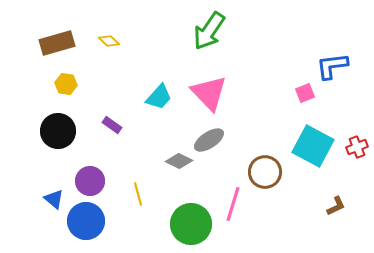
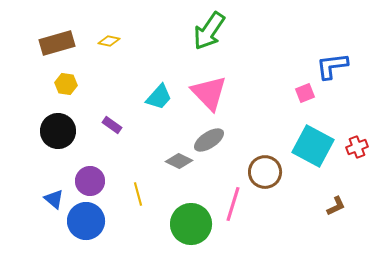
yellow diamond: rotated 30 degrees counterclockwise
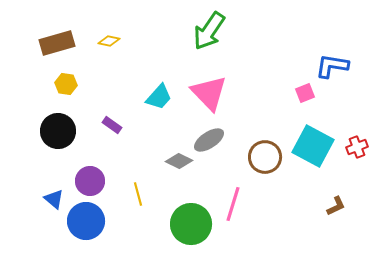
blue L-shape: rotated 16 degrees clockwise
brown circle: moved 15 px up
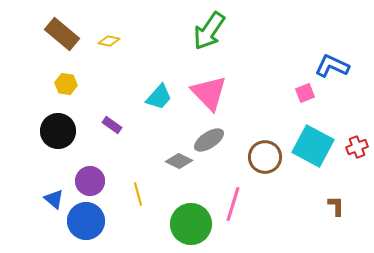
brown rectangle: moved 5 px right, 9 px up; rotated 56 degrees clockwise
blue L-shape: rotated 16 degrees clockwise
brown L-shape: rotated 65 degrees counterclockwise
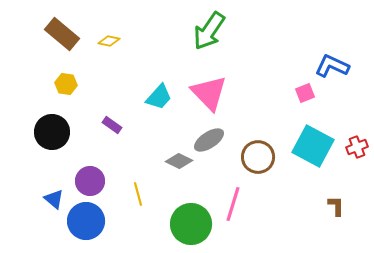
black circle: moved 6 px left, 1 px down
brown circle: moved 7 px left
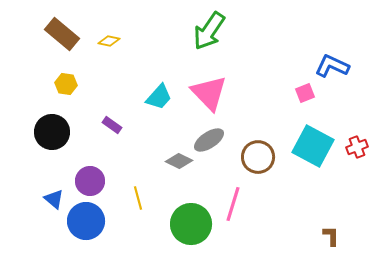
yellow line: moved 4 px down
brown L-shape: moved 5 px left, 30 px down
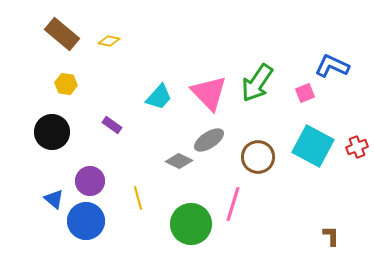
green arrow: moved 48 px right, 52 px down
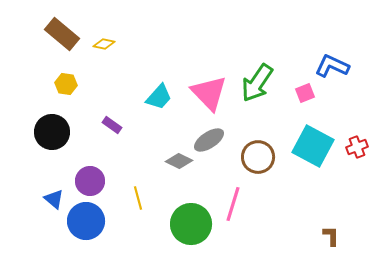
yellow diamond: moved 5 px left, 3 px down
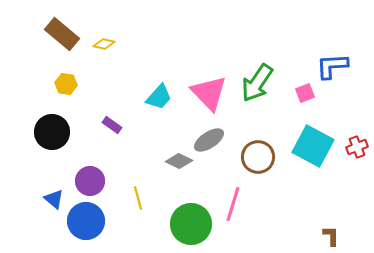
blue L-shape: rotated 28 degrees counterclockwise
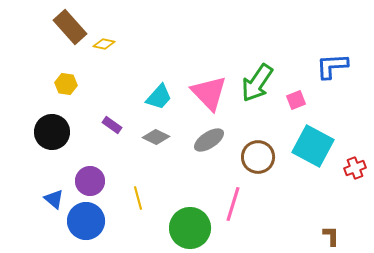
brown rectangle: moved 8 px right, 7 px up; rotated 8 degrees clockwise
pink square: moved 9 px left, 7 px down
red cross: moved 2 px left, 21 px down
gray diamond: moved 23 px left, 24 px up
green circle: moved 1 px left, 4 px down
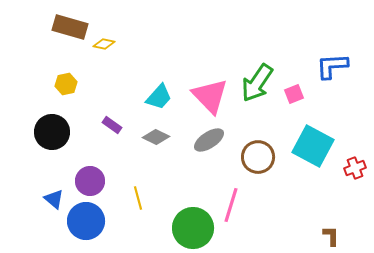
brown rectangle: rotated 32 degrees counterclockwise
yellow hexagon: rotated 20 degrees counterclockwise
pink triangle: moved 1 px right, 3 px down
pink square: moved 2 px left, 6 px up
pink line: moved 2 px left, 1 px down
green circle: moved 3 px right
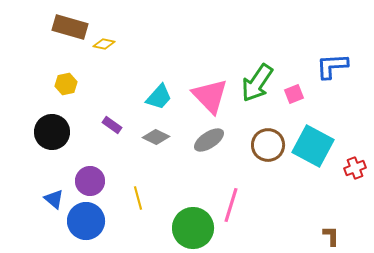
brown circle: moved 10 px right, 12 px up
